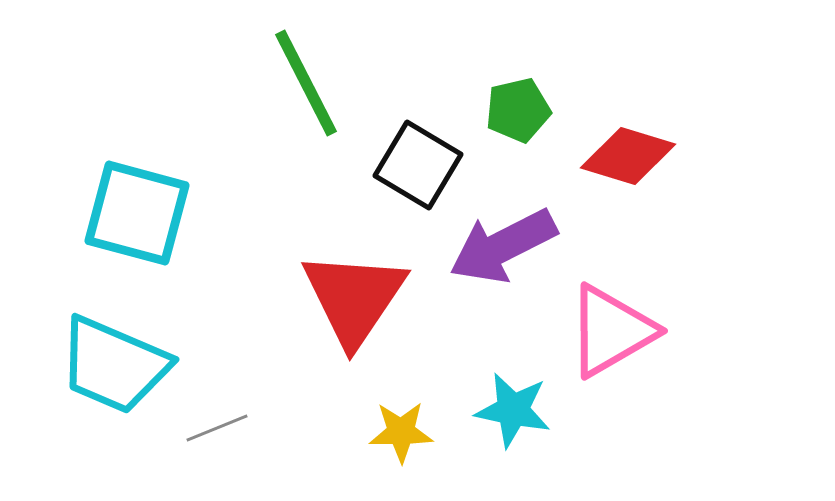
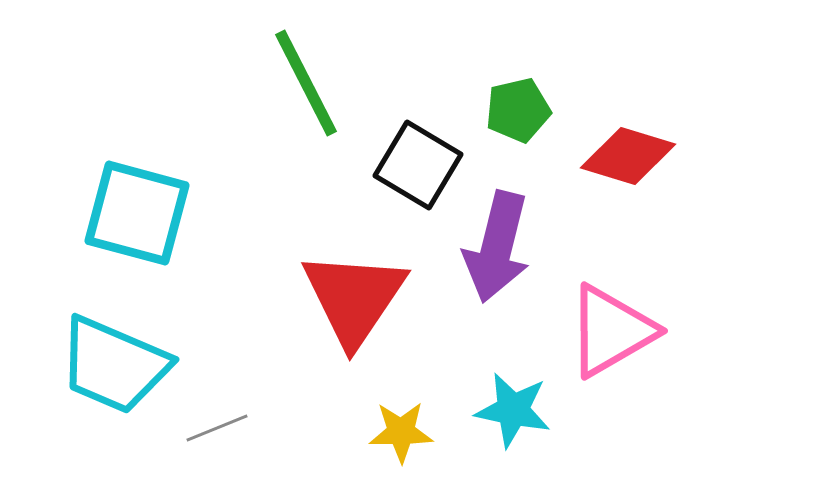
purple arrow: moved 6 px left, 1 px down; rotated 49 degrees counterclockwise
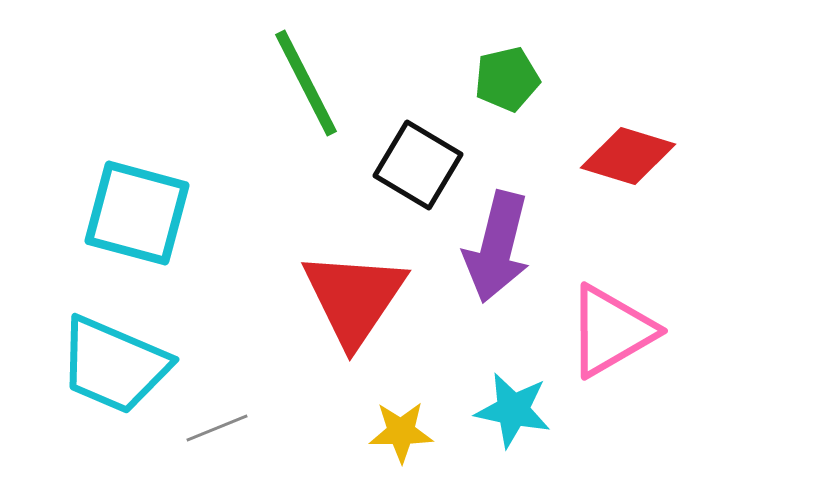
green pentagon: moved 11 px left, 31 px up
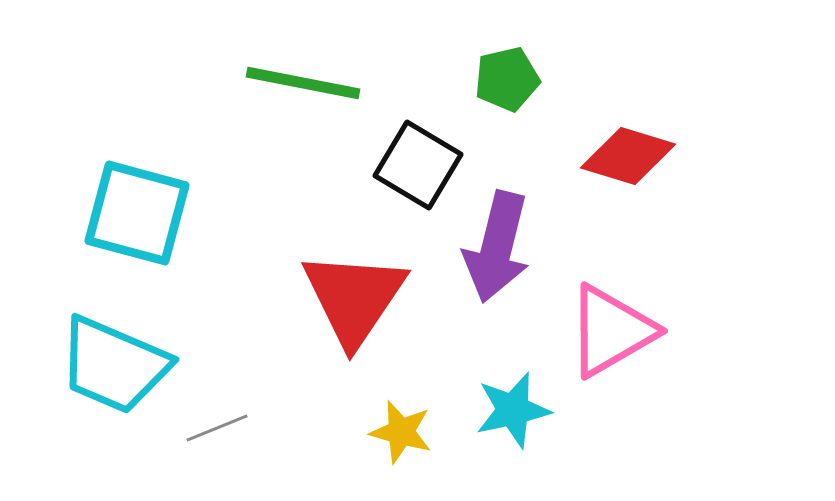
green line: moved 3 px left; rotated 52 degrees counterclockwise
cyan star: rotated 24 degrees counterclockwise
yellow star: rotated 16 degrees clockwise
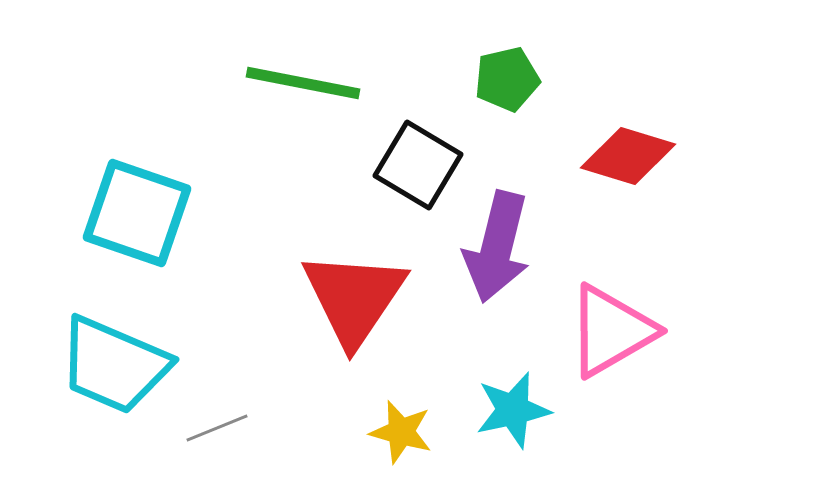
cyan square: rotated 4 degrees clockwise
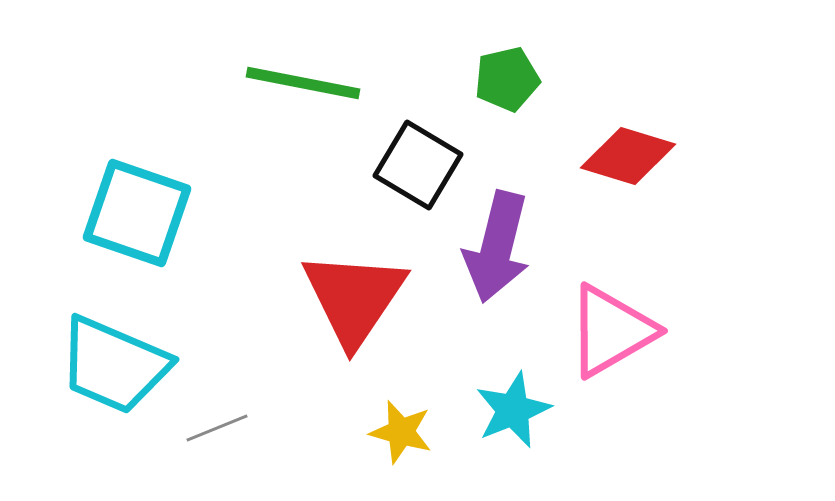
cyan star: rotated 10 degrees counterclockwise
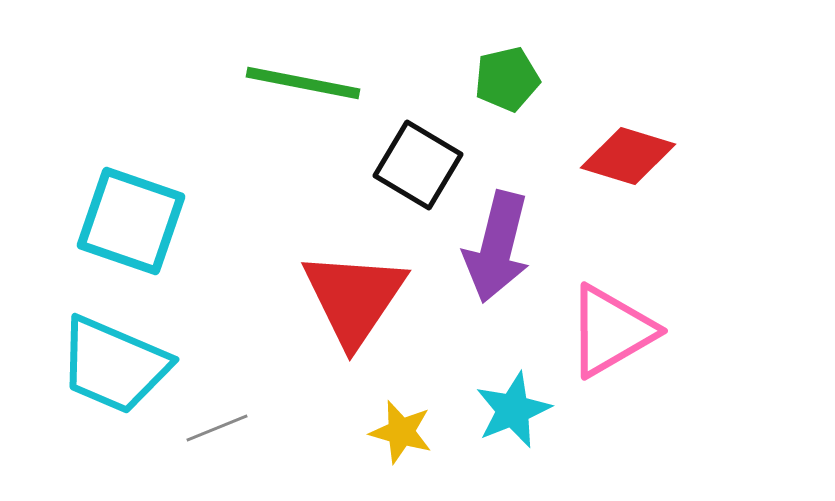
cyan square: moved 6 px left, 8 px down
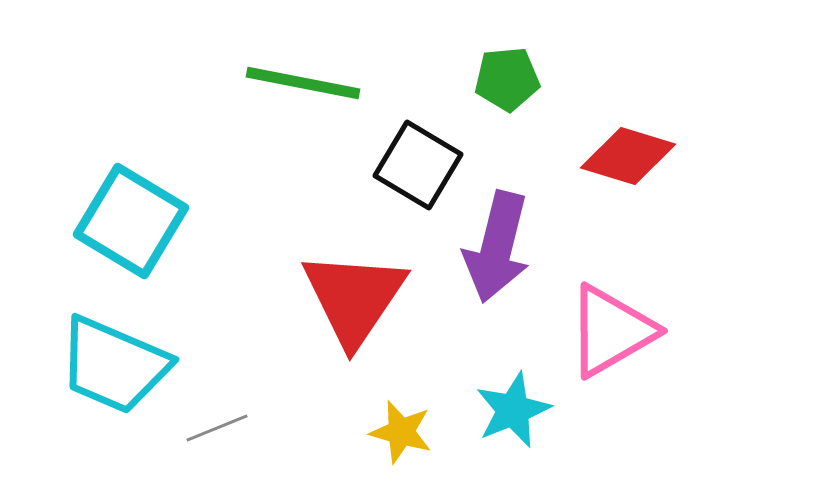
green pentagon: rotated 8 degrees clockwise
cyan square: rotated 12 degrees clockwise
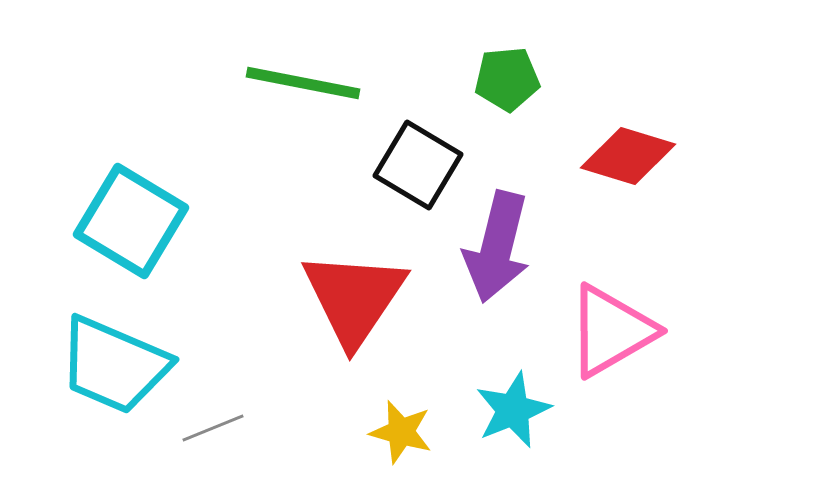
gray line: moved 4 px left
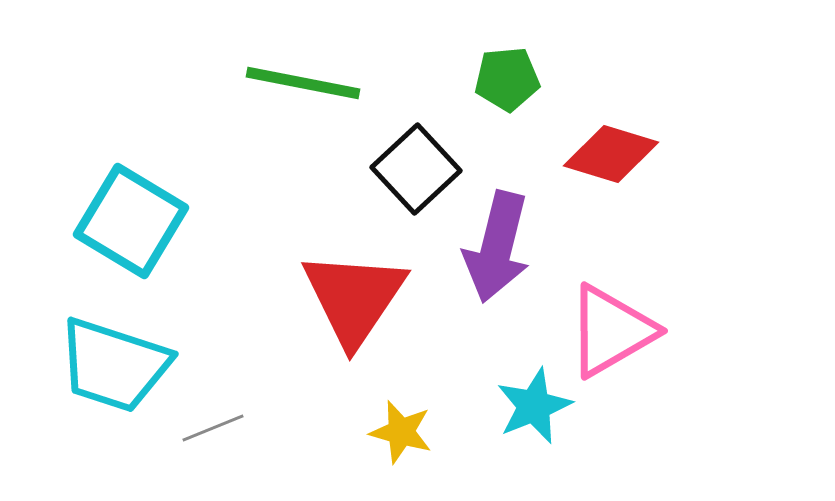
red diamond: moved 17 px left, 2 px up
black square: moved 2 px left, 4 px down; rotated 16 degrees clockwise
cyan trapezoid: rotated 5 degrees counterclockwise
cyan star: moved 21 px right, 4 px up
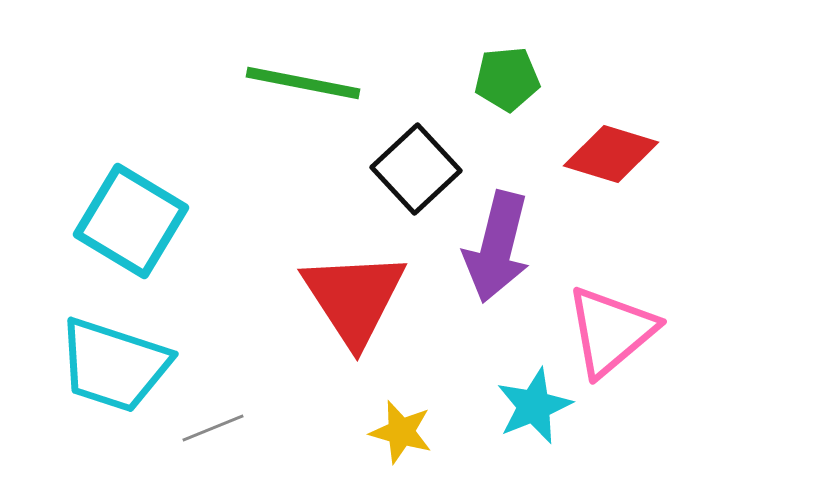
red triangle: rotated 7 degrees counterclockwise
pink triangle: rotated 10 degrees counterclockwise
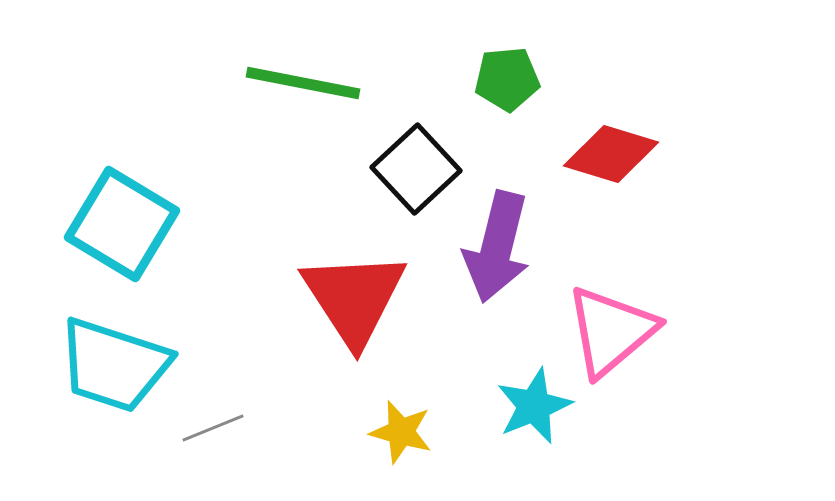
cyan square: moved 9 px left, 3 px down
